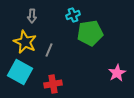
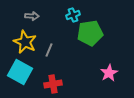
gray arrow: rotated 88 degrees counterclockwise
pink star: moved 8 px left
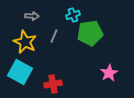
gray line: moved 5 px right, 14 px up
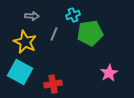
gray line: moved 2 px up
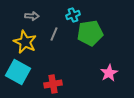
cyan square: moved 2 px left
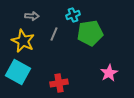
yellow star: moved 2 px left, 1 px up
red cross: moved 6 px right, 1 px up
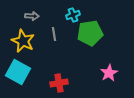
gray line: rotated 32 degrees counterclockwise
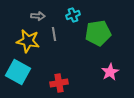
gray arrow: moved 6 px right
green pentagon: moved 8 px right
yellow star: moved 5 px right; rotated 15 degrees counterclockwise
pink star: moved 1 px right, 1 px up
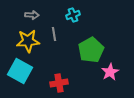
gray arrow: moved 6 px left, 1 px up
green pentagon: moved 7 px left, 17 px down; rotated 20 degrees counterclockwise
yellow star: rotated 15 degrees counterclockwise
cyan square: moved 2 px right, 1 px up
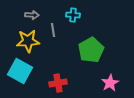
cyan cross: rotated 24 degrees clockwise
gray line: moved 1 px left, 4 px up
pink star: moved 11 px down
red cross: moved 1 px left
